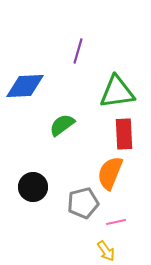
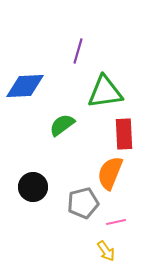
green triangle: moved 12 px left
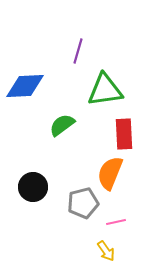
green triangle: moved 2 px up
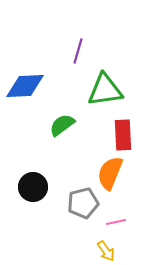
red rectangle: moved 1 px left, 1 px down
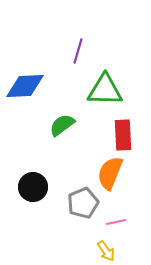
green triangle: rotated 9 degrees clockwise
gray pentagon: rotated 8 degrees counterclockwise
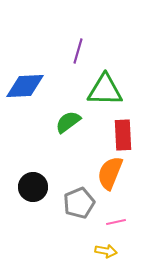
green semicircle: moved 6 px right, 3 px up
gray pentagon: moved 4 px left
yellow arrow: rotated 45 degrees counterclockwise
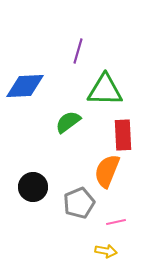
orange semicircle: moved 3 px left, 2 px up
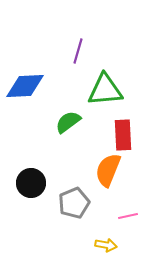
green triangle: rotated 6 degrees counterclockwise
orange semicircle: moved 1 px right, 1 px up
black circle: moved 2 px left, 4 px up
gray pentagon: moved 5 px left
pink line: moved 12 px right, 6 px up
yellow arrow: moved 6 px up
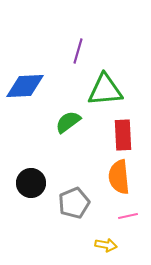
orange semicircle: moved 11 px right, 7 px down; rotated 28 degrees counterclockwise
